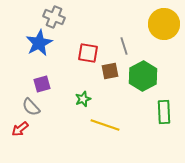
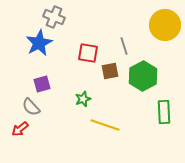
yellow circle: moved 1 px right, 1 px down
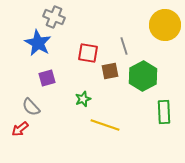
blue star: moved 1 px left; rotated 16 degrees counterclockwise
purple square: moved 5 px right, 6 px up
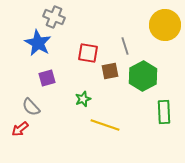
gray line: moved 1 px right
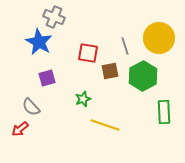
yellow circle: moved 6 px left, 13 px down
blue star: moved 1 px right, 1 px up
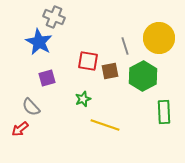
red square: moved 8 px down
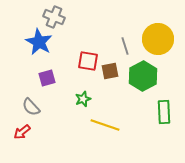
yellow circle: moved 1 px left, 1 px down
red arrow: moved 2 px right, 3 px down
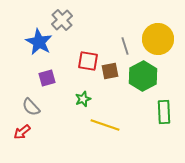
gray cross: moved 8 px right, 3 px down; rotated 25 degrees clockwise
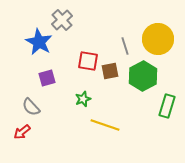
green rectangle: moved 3 px right, 6 px up; rotated 20 degrees clockwise
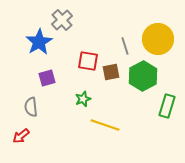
blue star: rotated 12 degrees clockwise
brown square: moved 1 px right, 1 px down
gray semicircle: rotated 36 degrees clockwise
red arrow: moved 1 px left, 4 px down
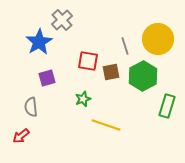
yellow line: moved 1 px right
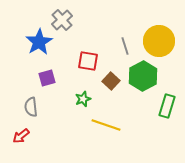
yellow circle: moved 1 px right, 2 px down
brown square: moved 9 px down; rotated 36 degrees counterclockwise
